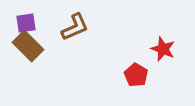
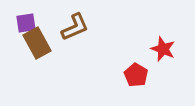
brown rectangle: moved 9 px right, 3 px up; rotated 16 degrees clockwise
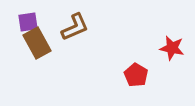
purple square: moved 2 px right, 1 px up
red star: moved 9 px right, 1 px up; rotated 10 degrees counterclockwise
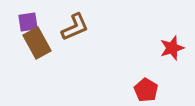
red star: rotated 30 degrees counterclockwise
red pentagon: moved 10 px right, 15 px down
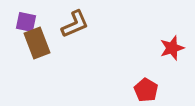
purple square: moved 2 px left; rotated 20 degrees clockwise
brown L-shape: moved 3 px up
brown rectangle: rotated 8 degrees clockwise
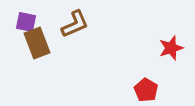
red star: moved 1 px left
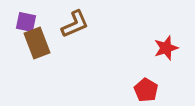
red star: moved 5 px left
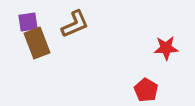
purple square: moved 2 px right; rotated 20 degrees counterclockwise
red star: rotated 15 degrees clockwise
